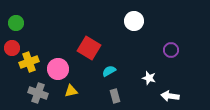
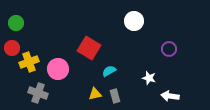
purple circle: moved 2 px left, 1 px up
yellow triangle: moved 24 px right, 3 px down
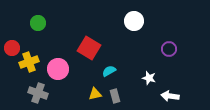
green circle: moved 22 px right
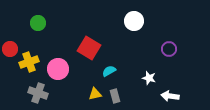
red circle: moved 2 px left, 1 px down
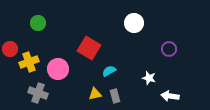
white circle: moved 2 px down
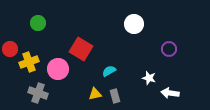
white circle: moved 1 px down
red square: moved 8 px left, 1 px down
white arrow: moved 3 px up
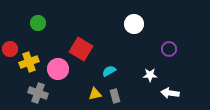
white star: moved 1 px right, 3 px up; rotated 16 degrees counterclockwise
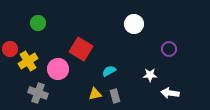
yellow cross: moved 1 px left, 1 px up; rotated 12 degrees counterclockwise
